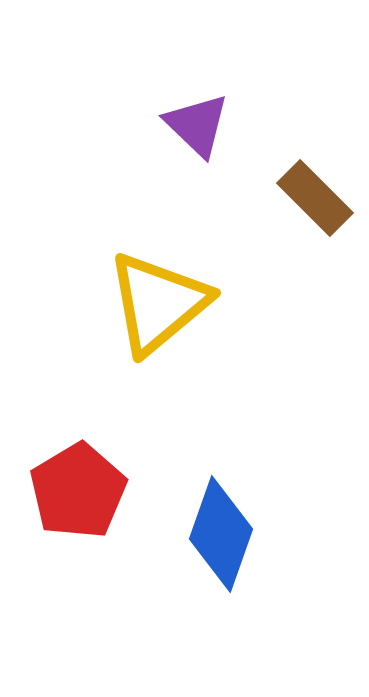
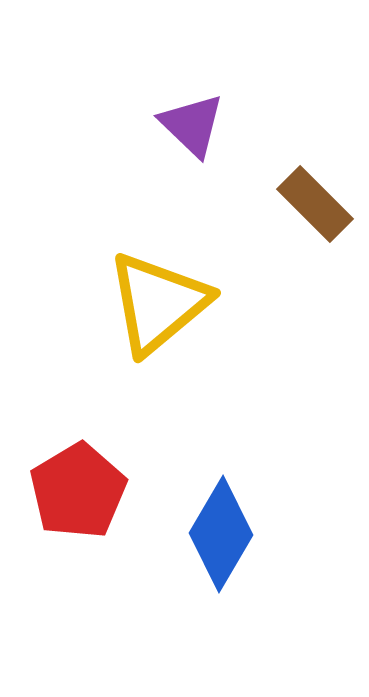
purple triangle: moved 5 px left
brown rectangle: moved 6 px down
blue diamond: rotated 11 degrees clockwise
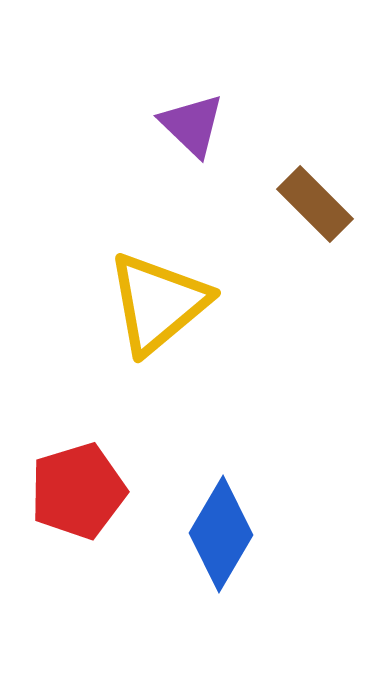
red pentagon: rotated 14 degrees clockwise
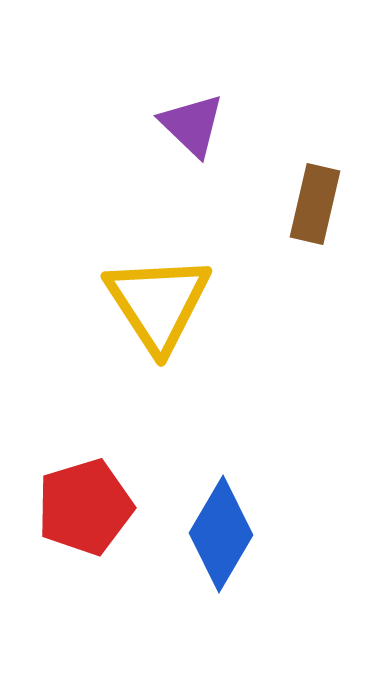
brown rectangle: rotated 58 degrees clockwise
yellow triangle: rotated 23 degrees counterclockwise
red pentagon: moved 7 px right, 16 px down
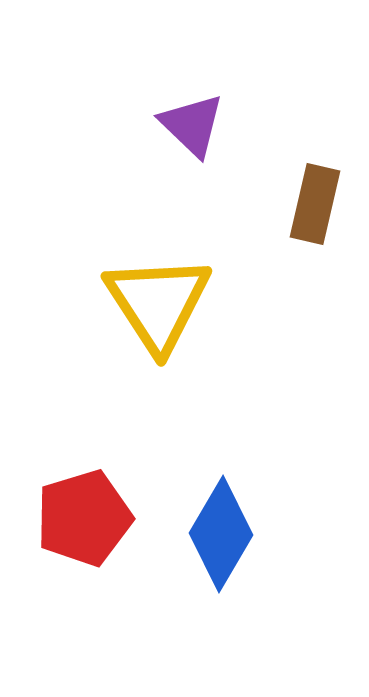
red pentagon: moved 1 px left, 11 px down
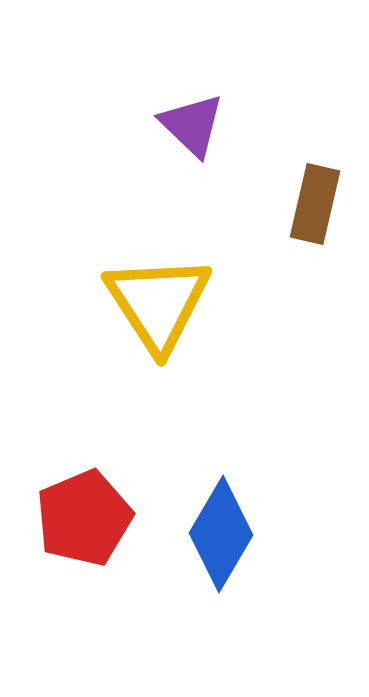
red pentagon: rotated 6 degrees counterclockwise
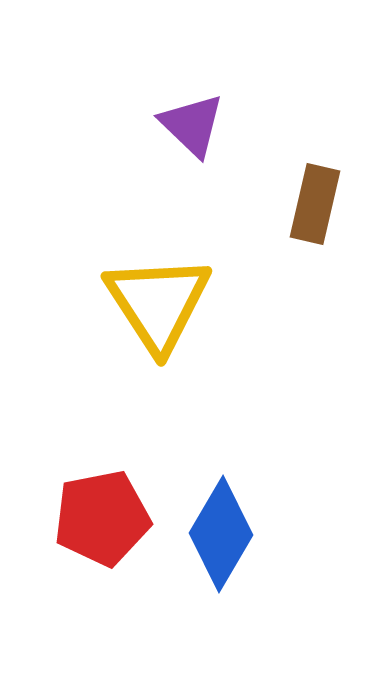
red pentagon: moved 18 px right; rotated 12 degrees clockwise
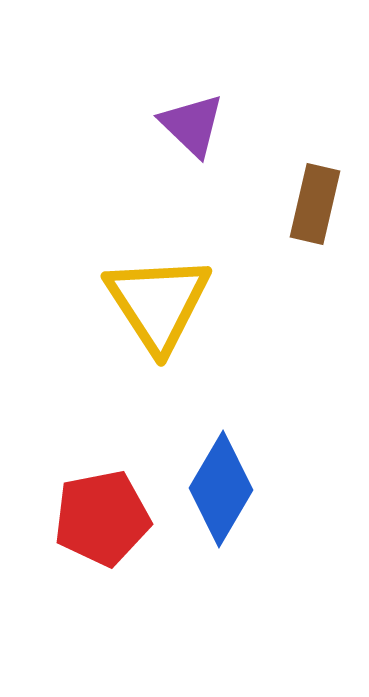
blue diamond: moved 45 px up
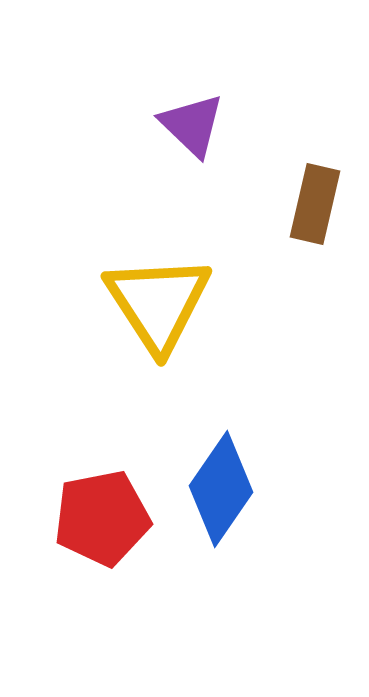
blue diamond: rotated 4 degrees clockwise
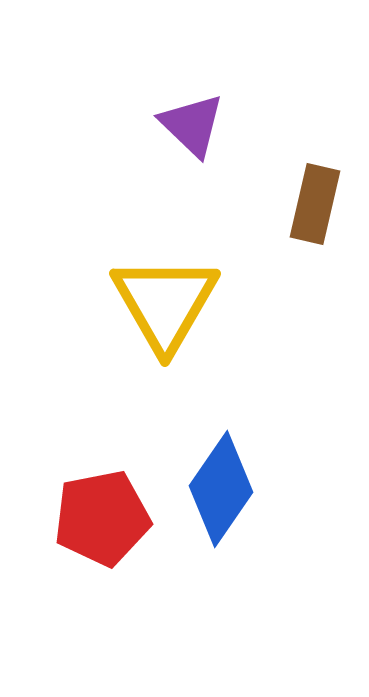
yellow triangle: moved 7 px right; rotated 3 degrees clockwise
